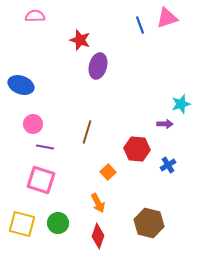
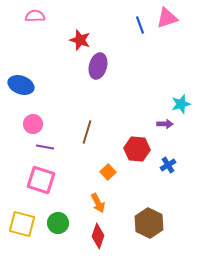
brown hexagon: rotated 12 degrees clockwise
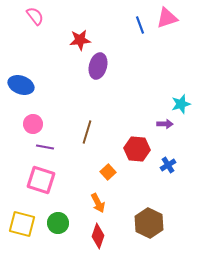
pink semicircle: rotated 54 degrees clockwise
red star: rotated 25 degrees counterclockwise
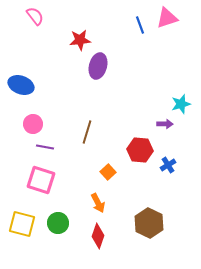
red hexagon: moved 3 px right, 1 px down
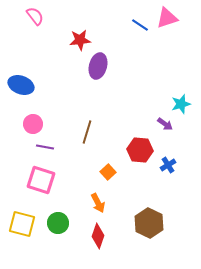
blue line: rotated 36 degrees counterclockwise
purple arrow: rotated 35 degrees clockwise
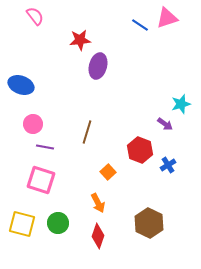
red hexagon: rotated 15 degrees clockwise
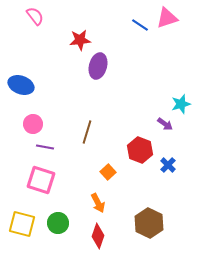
blue cross: rotated 14 degrees counterclockwise
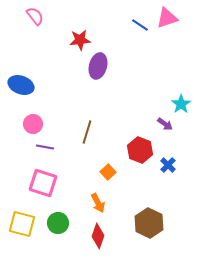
cyan star: rotated 18 degrees counterclockwise
pink square: moved 2 px right, 3 px down
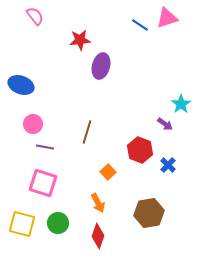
purple ellipse: moved 3 px right
brown hexagon: moved 10 px up; rotated 24 degrees clockwise
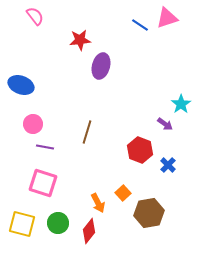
orange square: moved 15 px right, 21 px down
red diamond: moved 9 px left, 5 px up; rotated 20 degrees clockwise
